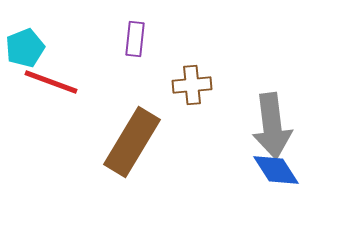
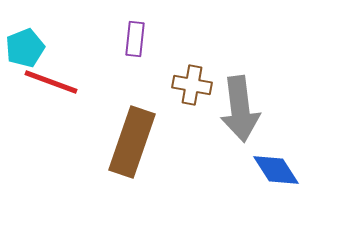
brown cross: rotated 15 degrees clockwise
gray arrow: moved 32 px left, 17 px up
brown rectangle: rotated 12 degrees counterclockwise
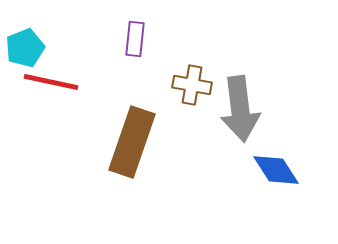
red line: rotated 8 degrees counterclockwise
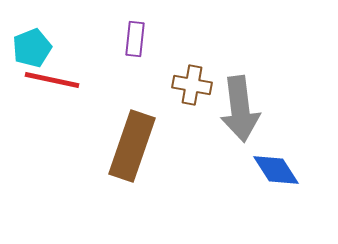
cyan pentagon: moved 7 px right
red line: moved 1 px right, 2 px up
brown rectangle: moved 4 px down
